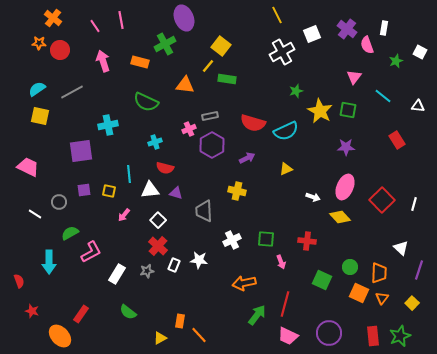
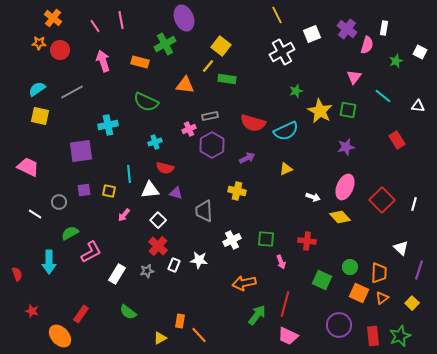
pink semicircle at (367, 45): rotated 144 degrees counterclockwise
purple star at (346, 147): rotated 12 degrees counterclockwise
red semicircle at (19, 281): moved 2 px left, 7 px up
orange triangle at (382, 298): rotated 16 degrees clockwise
purple circle at (329, 333): moved 10 px right, 8 px up
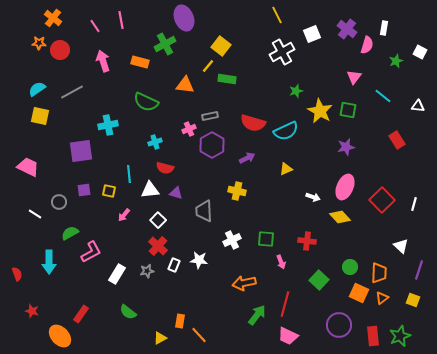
white triangle at (401, 248): moved 2 px up
green square at (322, 280): moved 3 px left; rotated 18 degrees clockwise
yellow square at (412, 303): moved 1 px right, 3 px up; rotated 24 degrees counterclockwise
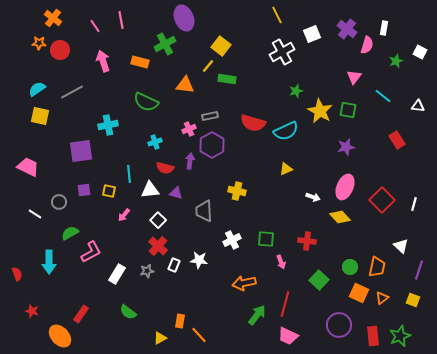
purple arrow at (247, 158): moved 57 px left, 3 px down; rotated 56 degrees counterclockwise
orange trapezoid at (379, 273): moved 2 px left, 6 px up; rotated 10 degrees clockwise
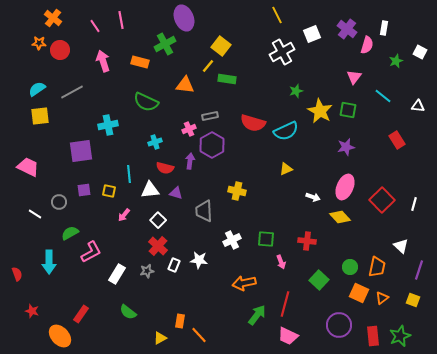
yellow square at (40, 116): rotated 18 degrees counterclockwise
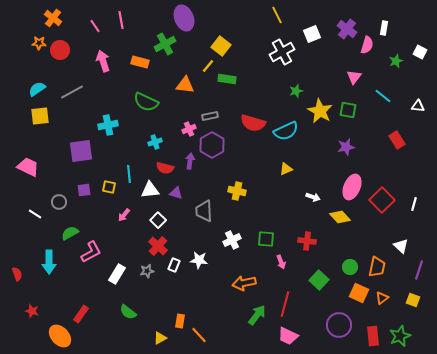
pink ellipse at (345, 187): moved 7 px right
yellow square at (109, 191): moved 4 px up
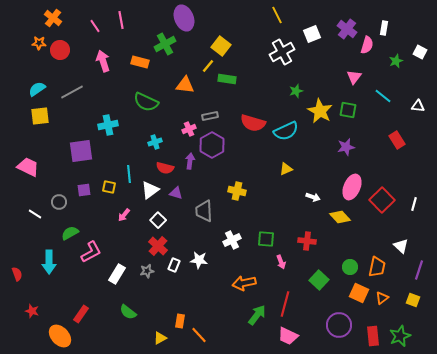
white triangle at (150, 190): rotated 30 degrees counterclockwise
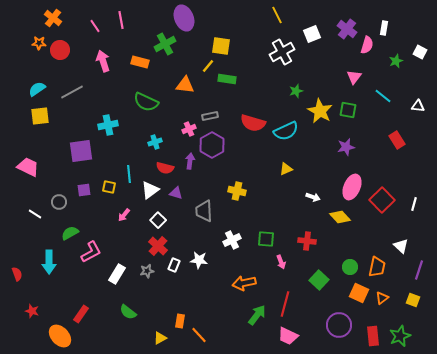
yellow square at (221, 46): rotated 30 degrees counterclockwise
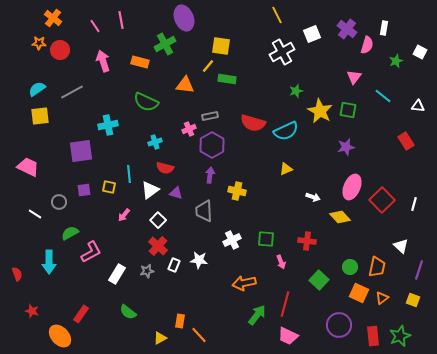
red rectangle at (397, 140): moved 9 px right, 1 px down
purple arrow at (190, 161): moved 20 px right, 14 px down
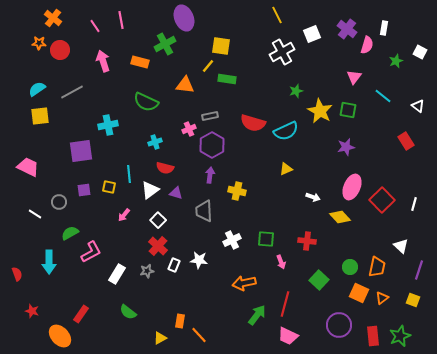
white triangle at (418, 106): rotated 32 degrees clockwise
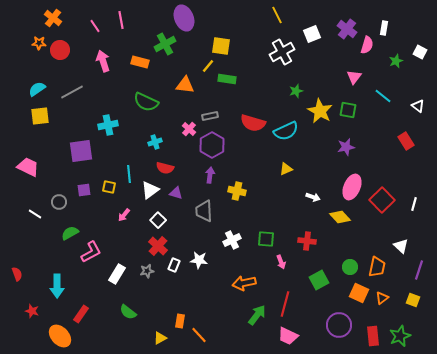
pink cross at (189, 129): rotated 24 degrees counterclockwise
cyan arrow at (49, 262): moved 8 px right, 24 px down
green square at (319, 280): rotated 18 degrees clockwise
